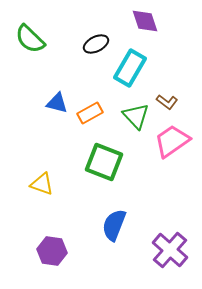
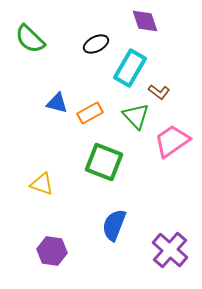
brown L-shape: moved 8 px left, 10 px up
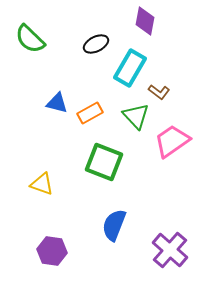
purple diamond: rotated 28 degrees clockwise
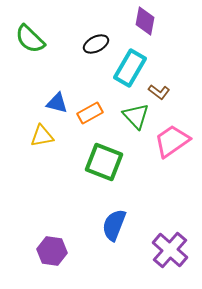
yellow triangle: moved 48 px up; rotated 30 degrees counterclockwise
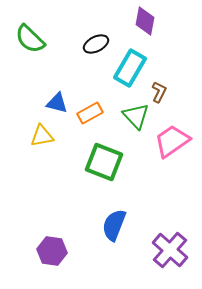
brown L-shape: rotated 100 degrees counterclockwise
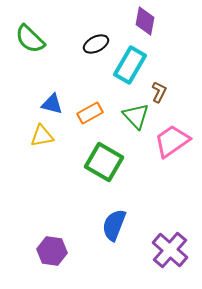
cyan rectangle: moved 3 px up
blue triangle: moved 5 px left, 1 px down
green square: rotated 9 degrees clockwise
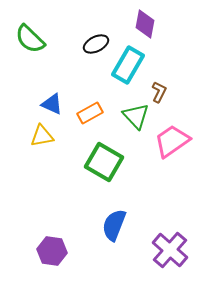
purple diamond: moved 3 px down
cyan rectangle: moved 2 px left
blue triangle: rotated 10 degrees clockwise
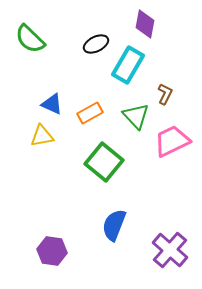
brown L-shape: moved 6 px right, 2 px down
pink trapezoid: rotated 9 degrees clockwise
green square: rotated 9 degrees clockwise
